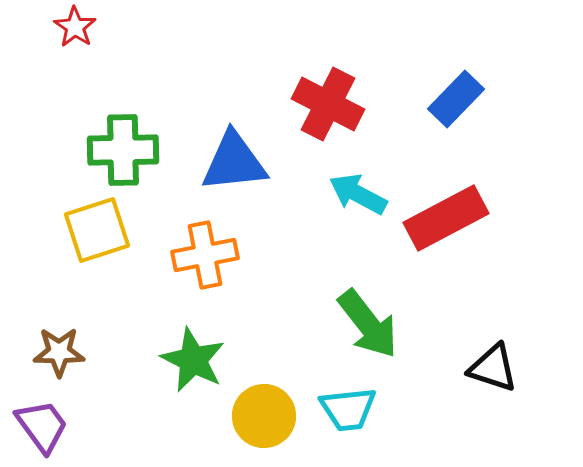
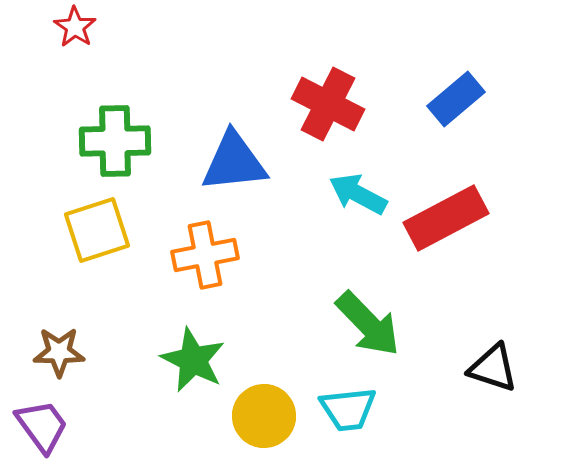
blue rectangle: rotated 6 degrees clockwise
green cross: moved 8 px left, 9 px up
green arrow: rotated 6 degrees counterclockwise
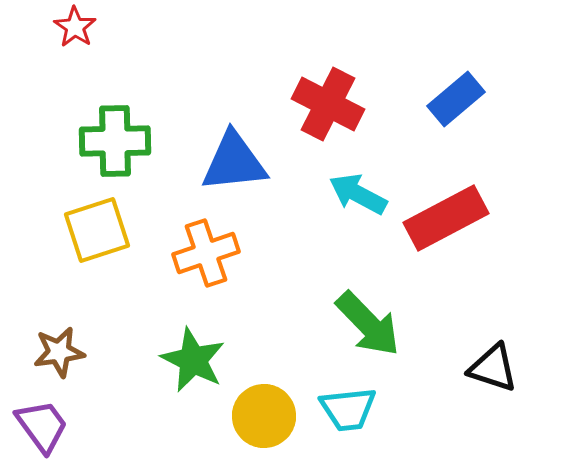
orange cross: moved 1 px right, 2 px up; rotated 8 degrees counterclockwise
brown star: rotated 9 degrees counterclockwise
